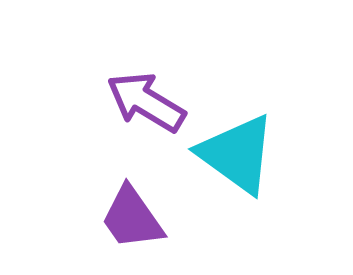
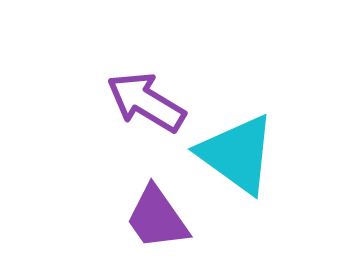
purple trapezoid: moved 25 px right
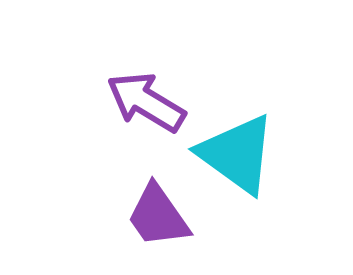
purple trapezoid: moved 1 px right, 2 px up
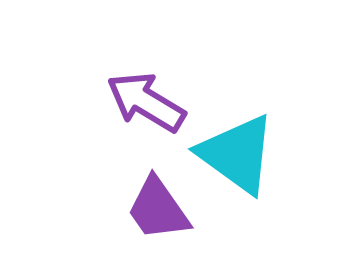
purple trapezoid: moved 7 px up
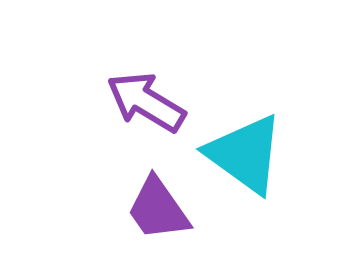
cyan triangle: moved 8 px right
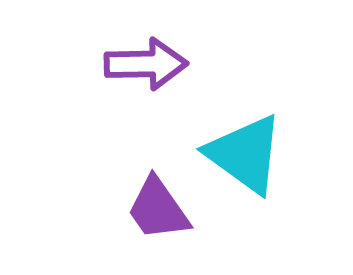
purple arrow: moved 38 px up; rotated 148 degrees clockwise
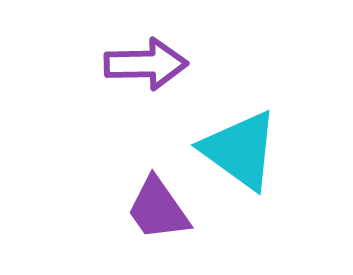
cyan triangle: moved 5 px left, 4 px up
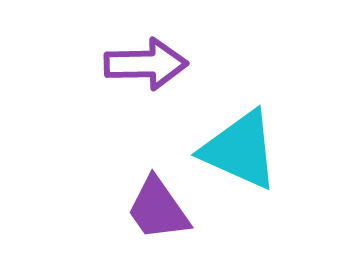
cyan triangle: rotated 12 degrees counterclockwise
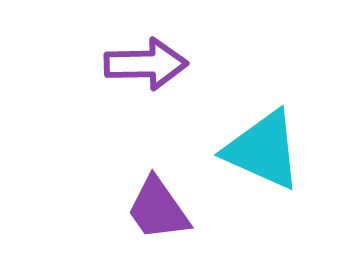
cyan triangle: moved 23 px right
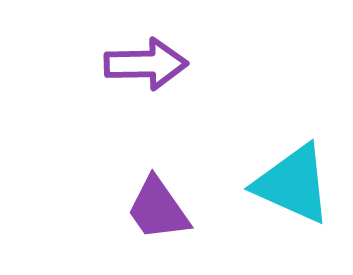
cyan triangle: moved 30 px right, 34 px down
